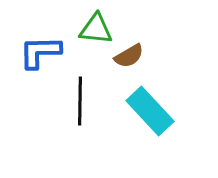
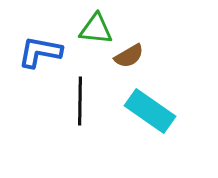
blue L-shape: rotated 12 degrees clockwise
cyan rectangle: rotated 12 degrees counterclockwise
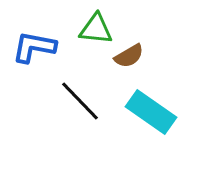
blue L-shape: moved 6 px left, 5 px up
black line: rotated 45 degrees counterclockwise
cyan rectangle: moved 1 px right, 1 px down
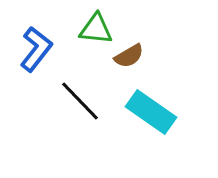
blue L-shape: moved 2 px right, 2 px down; rotated 117 degrees clockwise
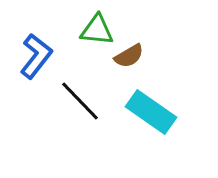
green triangle: moved 1 px right, 1 px down
blue L-shape: moved 7 px down
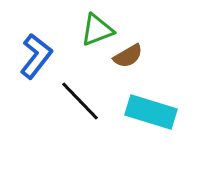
green triangle: rotated 27 degrees counterclockwise
brown semicircle: moved 1 px left
cyan rectangle: rotated 18 degrees counterclockwise
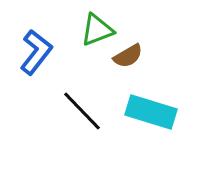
blue L-shape: moved 4 px up
black line: moved 2 px right, 10 px down
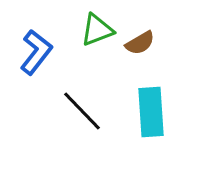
brown semicircle: moved 12 px right, 13 px up
cyan rectangle: rotated 69 degrees clockwise
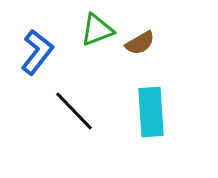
blue L-shape: moved 1 px right
black line: moved 8 px left
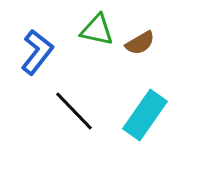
green triangle: rotated 33 degrees clockwise
cyan rectangle: moved 6 px left, 3 px down; rotated 39 degrees clockwise
